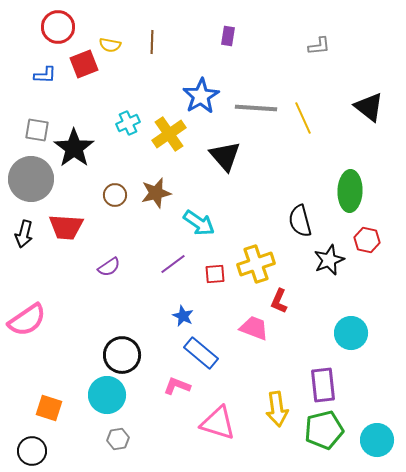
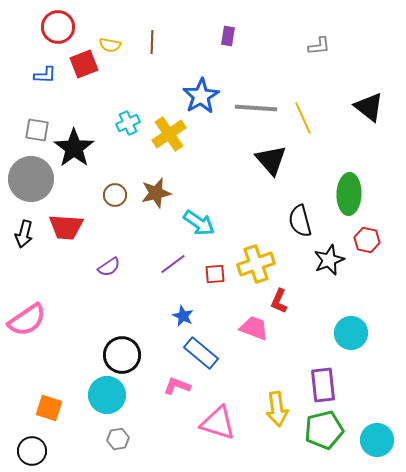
black triangle at (225, 156): moved 46 px right, 4 px down
green ellipse at (350, 191): moved 1 px left, 3 px down
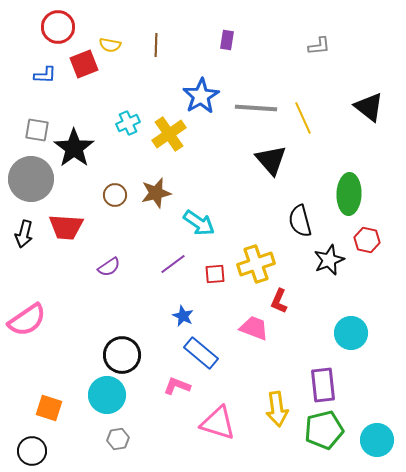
purple rectangle at (228, 36): moved 1 px left, 4 px down
brown line at (152, 42): moved 4 px right, 3 px down
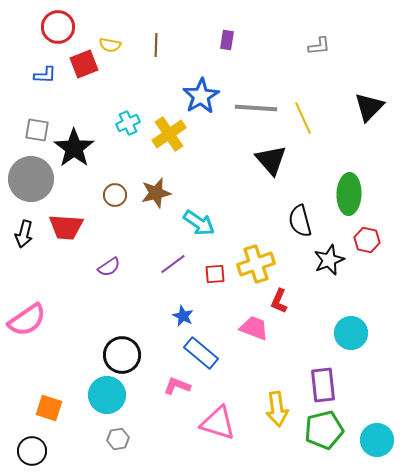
black triangle at (369, 107): rotated 36 degrees clockwise
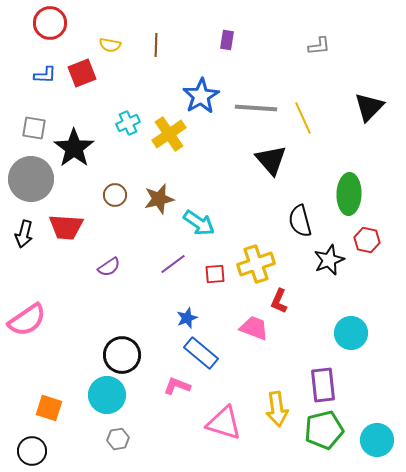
red circle at (58, 27): moved 8 px left, 4 px up
red square at (84, 64): moved 2 px left, 9 px down
gray square at (37, 130): moved 3 px left, 2 px up
brown star at (156, 193): moved 3 px right, 6 px down
blue star at (183, 316): moved 4 px right, 2 px down; rotated 25 degrees clockwise
pink triangle at (218, 423): moved 6 px right
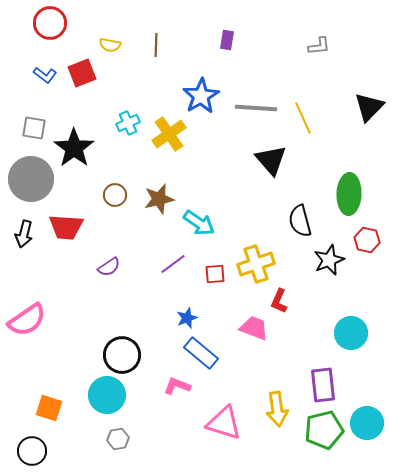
blue L-shape at (45, 75): rotated 35 degrees clockwise
cyan circle at (377, 440): moved 10 px left, 17 px up
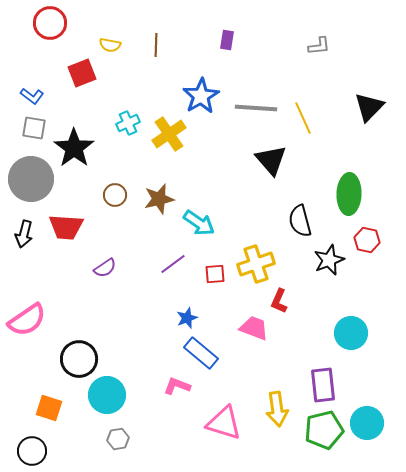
blue L-shape at (45, 75): moved 13 px left, 21 px down
purple semicircle at (109, 267): moved 4 px left, 1 px down
black circle at (122, 355): moved 43 px left, 4 px down
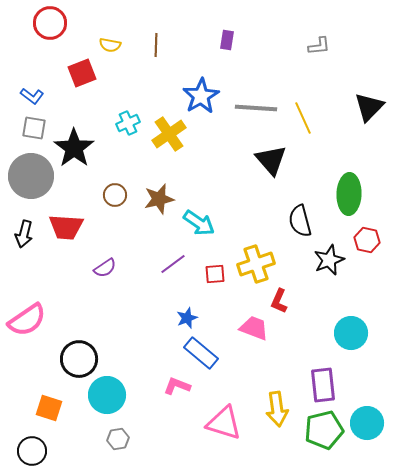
gray circle at (31, 179): moved 3 px up
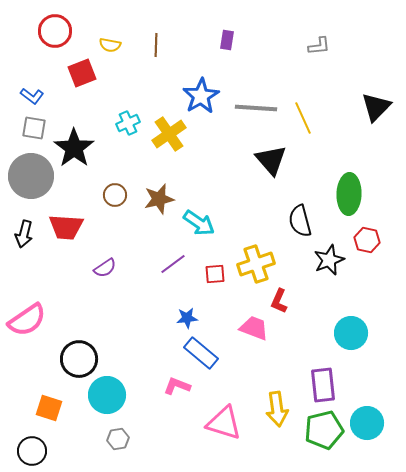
red circle at (50, 23): moved 5 px right, 8 px down
black triangle at (369, 107): moved 7 px right
blue star at (187, 318): rotated 15 degrees clockwise
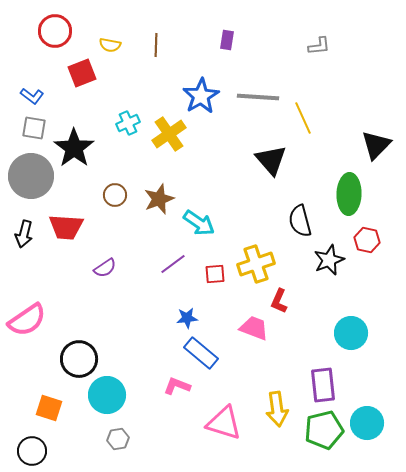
black triangle at (376, 107): moved 38 px down
gray line at (256, 108): moved 2 px right, 11 px up
brown star at (159, 199): rotated 8 degrees counterclockwise
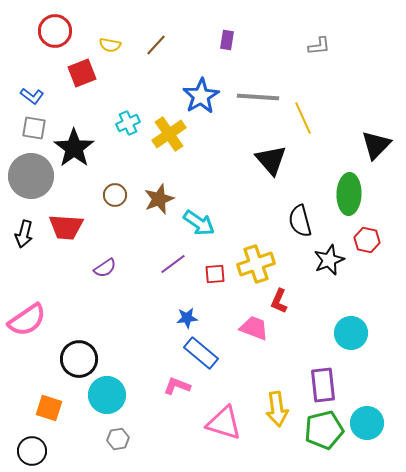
brown line at (156, 45): rotated 40 degrees clockwise
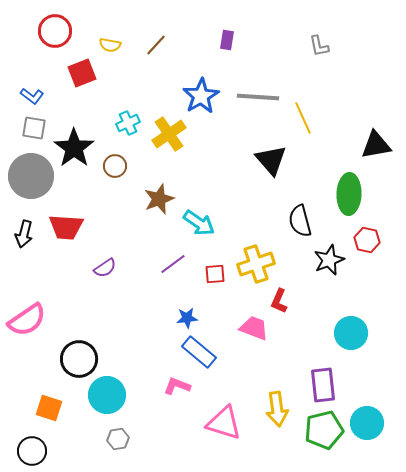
gray L-shape at (319, 46): rotated 85 degrees clockwise
black triangle at (376, 145): rotated 36 degrees clockwise
brown circle at (115, 195): moved 29 px up
blue rectangle at (201, 353): moved 2 px left, 1 px up
